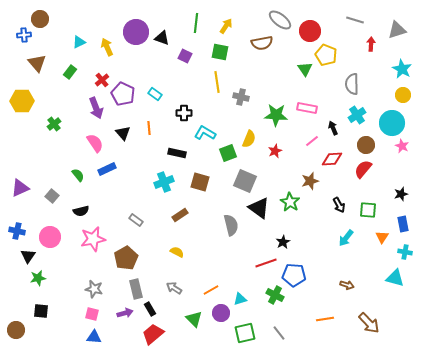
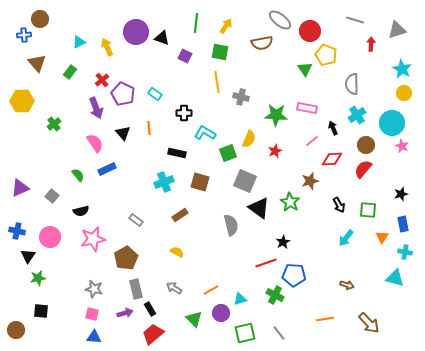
yellow circle at (403, 95): moved 1 px right, 2 px up
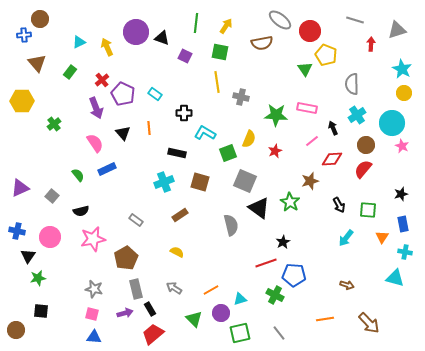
green square at (245, 333): moved 5 px left
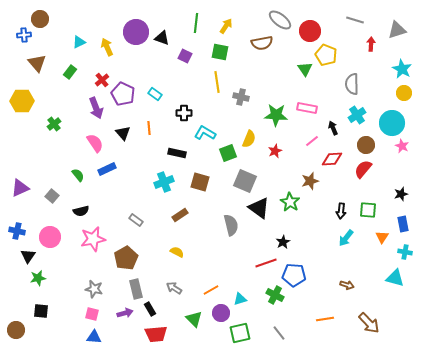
black arrow at (339, 205): moved 2 px right, 6 px down; rotated 35 degrees clockwise
red trapezoid at (153, 334): moved 3 px right; rotated 145 degrees counterclockwise
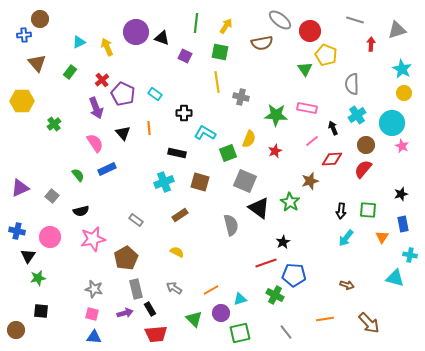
cyan cross at (405, 252): moved 5 px right, 3 px down
gray line at (279, 333): moved 7 px right, 1 px up
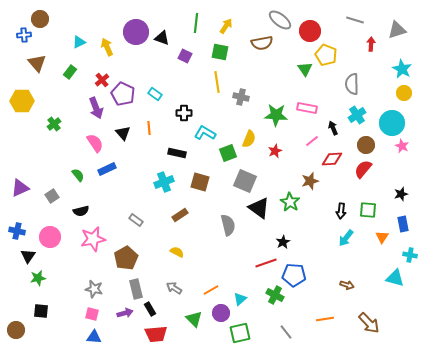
gray square at (52, 196): rotated 16 degrees clockwise
gray semicircle at (231, 225): moved 3 px left
cyan triangle at (240, 299): rotated 24 degrees counterclockwise
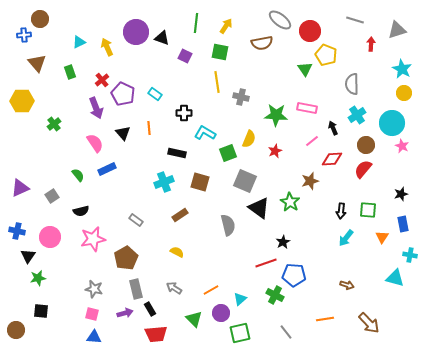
green rectangle at (70, 72): rotated 56 degrees counterclockwise
